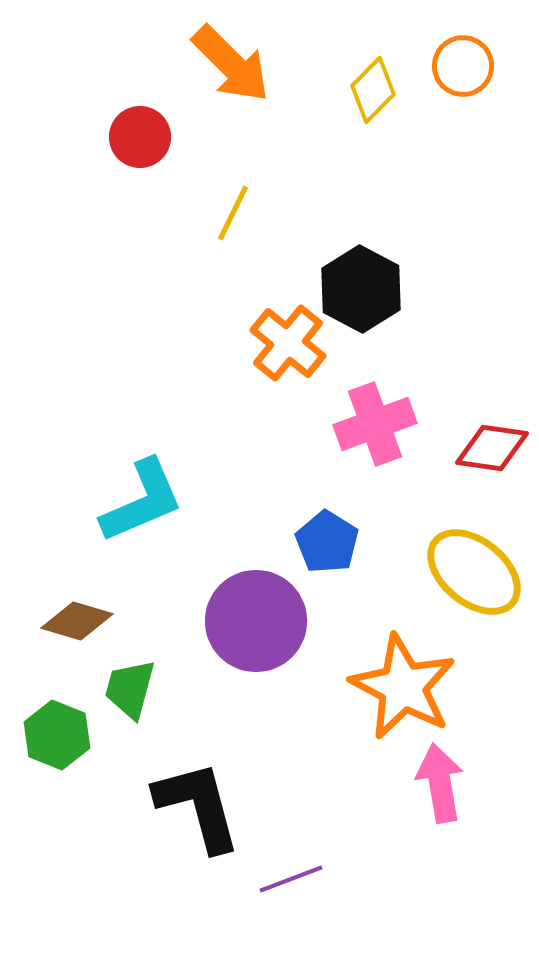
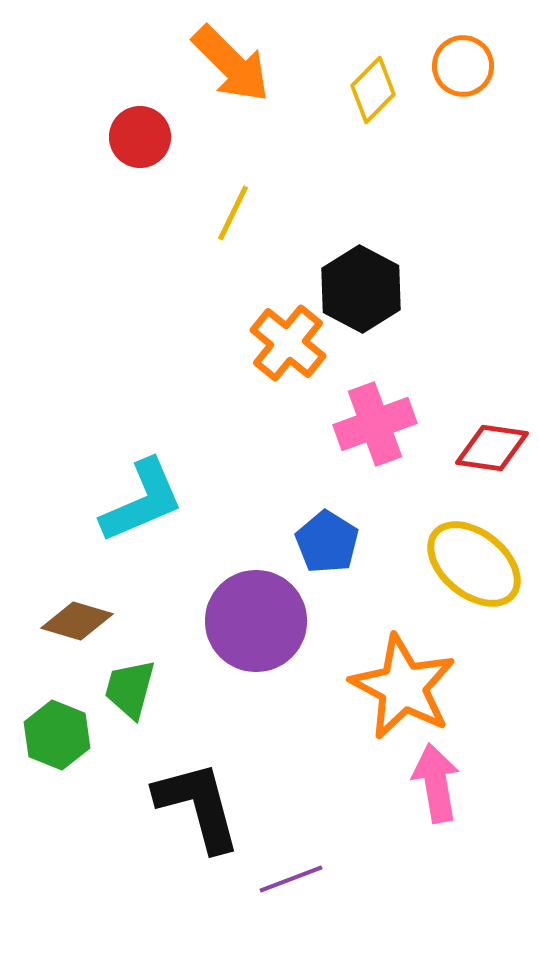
yellow ellipse: moved 8 px up
pink arrow: moved 4 px left
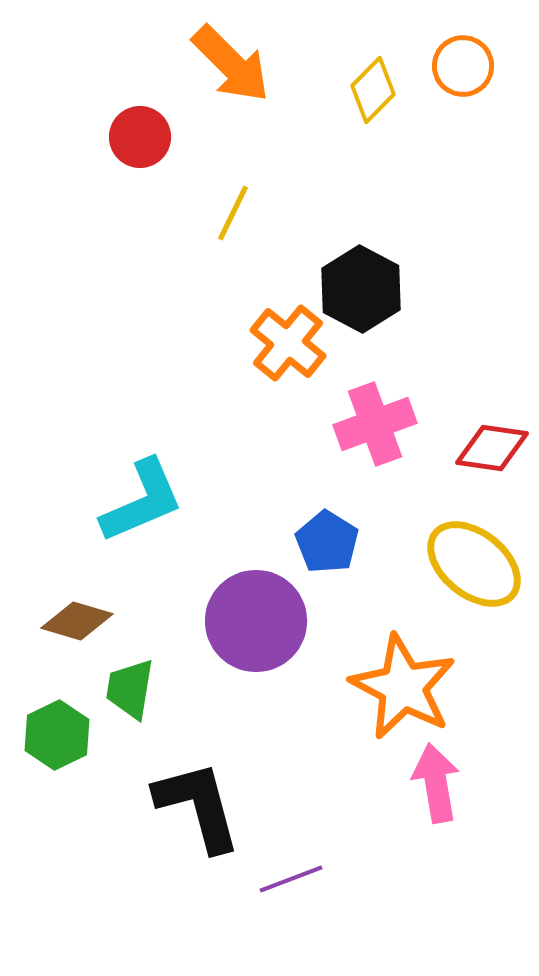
green trapezoid: rotated 6 degrees counterclockwise
green hexagon: rotated 12 degrees clockwise
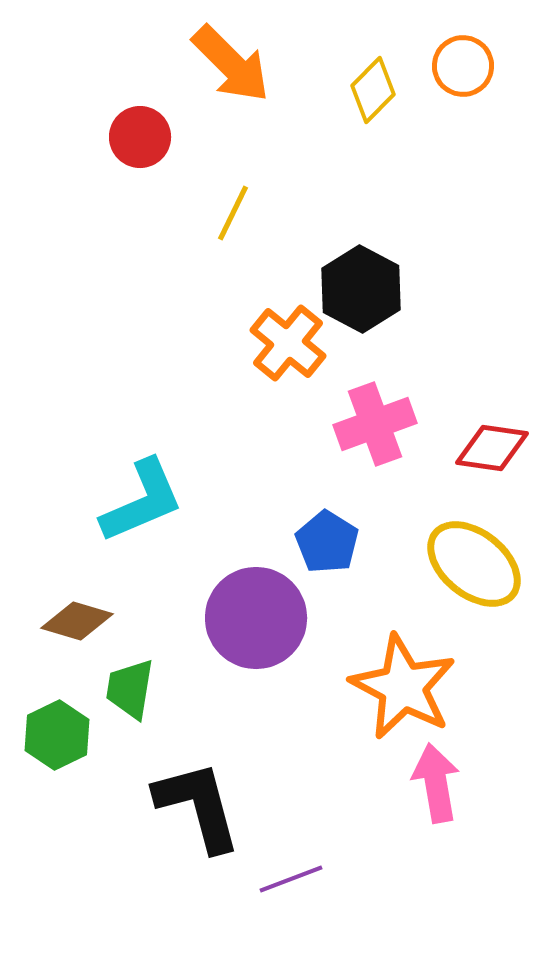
purple circle: moved 3 px up
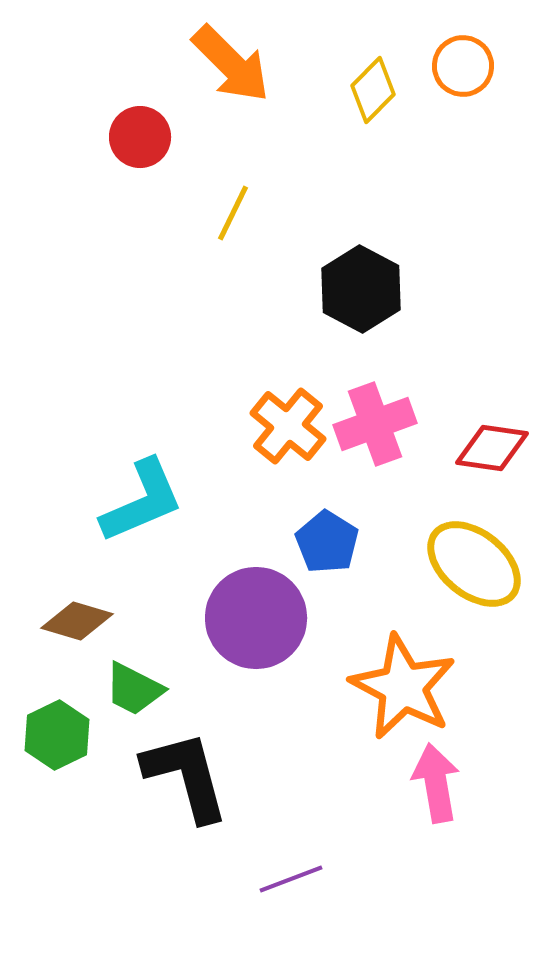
orange cross: moved 83 px down
green trapezoid: moved 4 px right; rotated 72 degrees counterclockwise
black L-shape: moved 12 px left, 30 px up
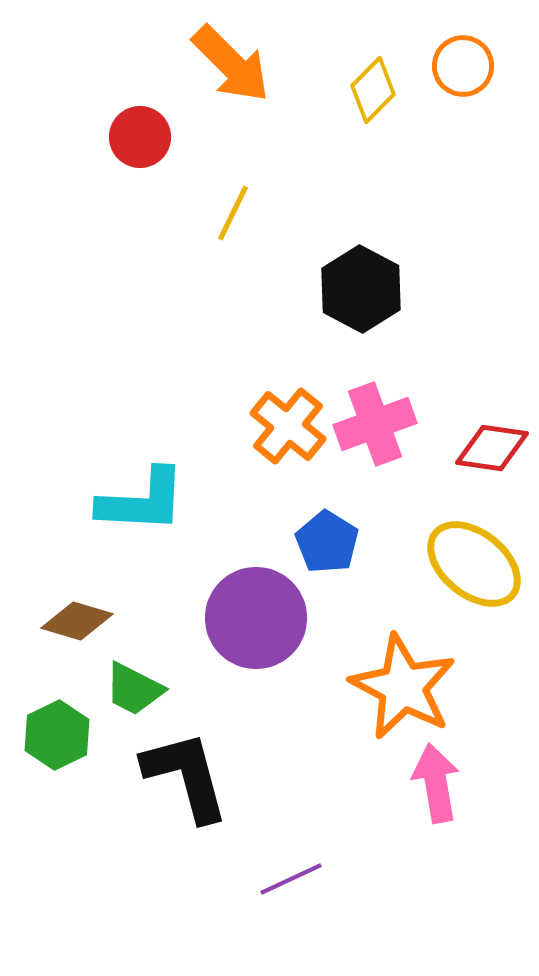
cyan L-shape: rotated 26 degrees clockwise
purple line: rotated 4 degrees counterclockwise
